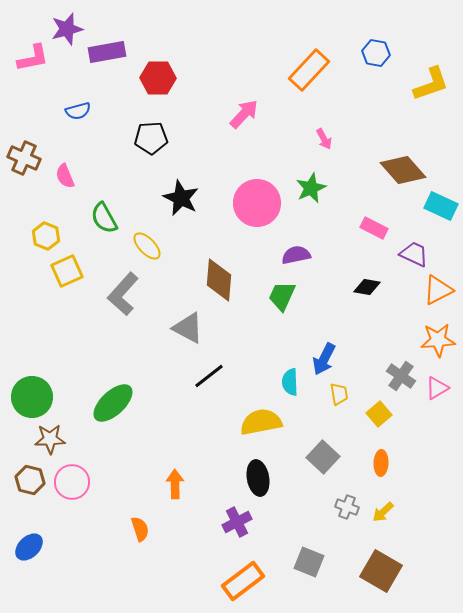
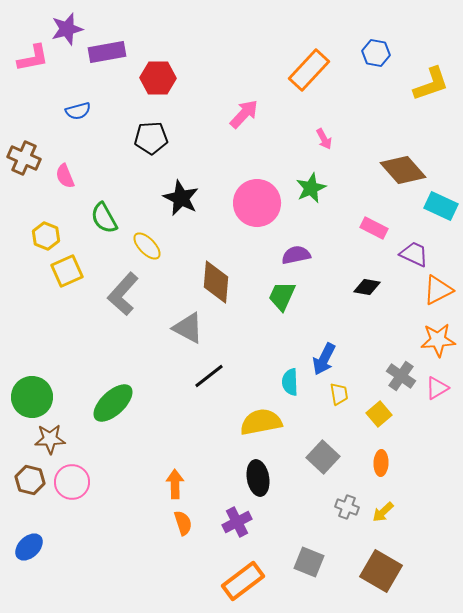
brown diamond at (219, 280): moved 3 px left, 2 px down
orange semicircle at (140, 529): moved 43 px right, 6 px up
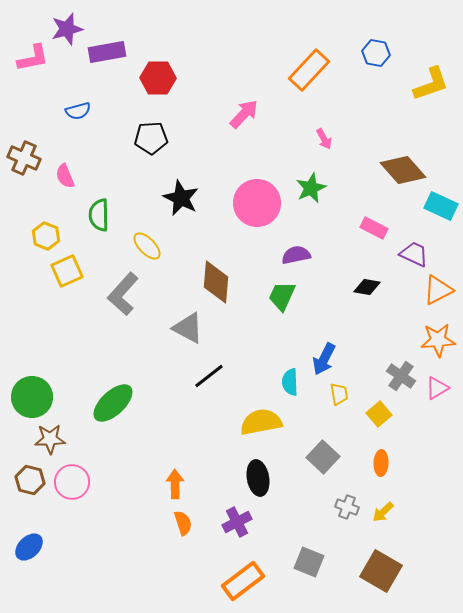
green semicircle at (104, 218): moved 5 px left, 3 px up; rotated 28 degrees clockwise
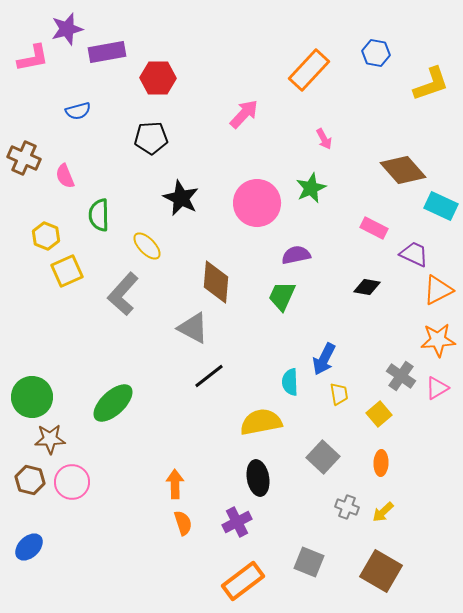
gray triangle at (188, 328): moved 5 px right
